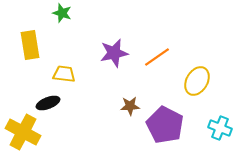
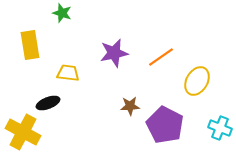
orange line: moved 4 px right
yellow trapezoid: moved 4 px right, 1 px up
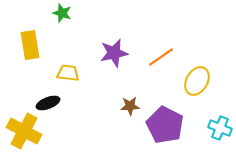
yellow cross: moved 1 px right, 1 px up
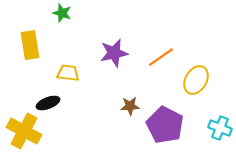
yellow ellipse: moved 1 px left, 1 px up
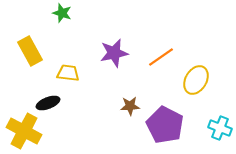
yellow rectangle: moved 6 px down; rotated 20 degrees counterclockwise
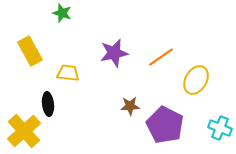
black ellipse: moved 1 px down; rotated 75 degrees counterclockwise
yellow cross: rotated 20 degrees clockwise
